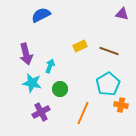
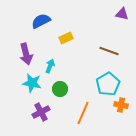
blue semicircle: moved 6 px down
yellow rectangle: moved 14 px left, 8 px up
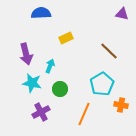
blue semicircle: moved 8 px up; rotated 24 degrees clockwise
brown line: rotated 24 degrees clockwise
cyan pentagon: moved 6 px left
orange line: moved 1 px right, 1 px down
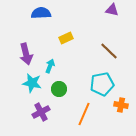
purple triangle: moved 10 px left, 4 px up
cyan pentagon: rotated 20 degrees clockwise
green circle: moved 1 px left
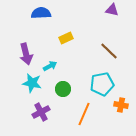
cyan arrow: rotated 40 degrees clockwise
green circle: moved 4 px right
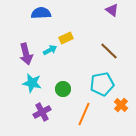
purple triangle: rotated 24 degrees clockwise
cyan arrow: moved 16 px up
orange cross: rotated 32 degrees clockwise
purple cross: moved 1 px right
